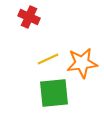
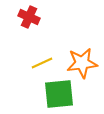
yellow line: moved 6 px left, 4 px down
green square: moved 5 px right, 1 px down
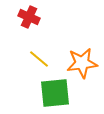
yellow line: moved 3 px left, 4 px up; rotated 65 degrees clockwise
green square: moved 4 px left, 1 px up
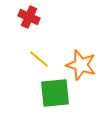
orange star: moved 1 px left, 2 px down; rotated 24 degrees clockwise
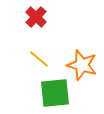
red cross: moved 7 px right; rotated 20 degrees clockwise
orange star: moved 1 px right
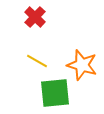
red cross: moved 1 px left
yellow line: moved 2 px left, 2 px down; rotated 10 degrees counterclockwise
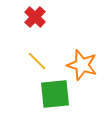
yellow line: rotated 15 degrees clockwise
green square: moved 1 px down
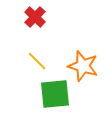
orange star: moved 1 px right, 1 px down
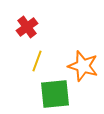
red cross: moved 8 px left, 10 px down; rotated 10 degrees clockwise
yellow line: rotated 65 degrees clockwise
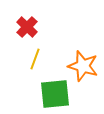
red cross: rotated 10 degrees counterclockwise
yellow line: moved 2 px left, 2 px up
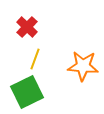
orange star: rotated 12 degrees counterclockwise
green square: moved 28 px left, 2 px up; rotated 20 degrees counterclockwise
